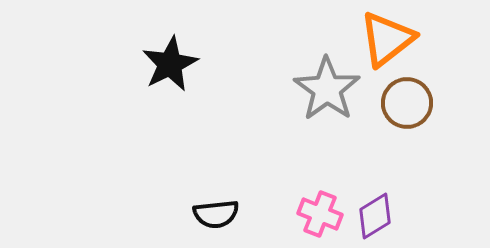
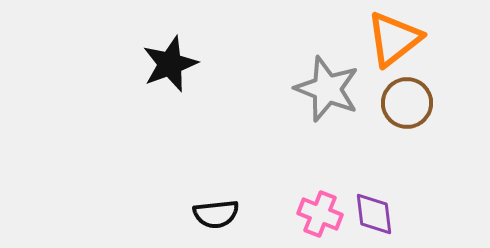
orange triangle: moved 7 px right
black star: rotated 6 degrees clockwise
gray star: rotated 14 degrees counterclockwise
purple diamond: moved 1 px left, 2 px up; rotated 66 degrees counterclockwise
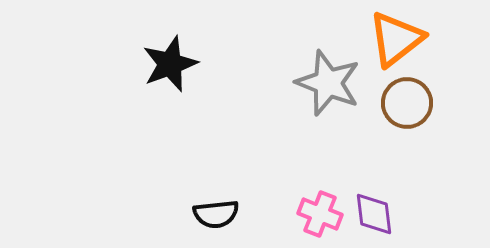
orange triangle: moved 2 px right
gray star: moved 1 px right, 6 px up
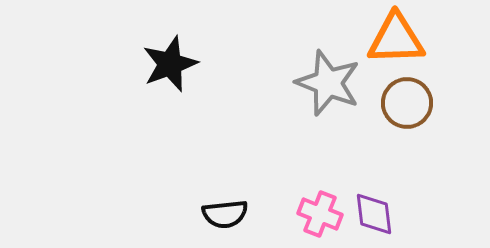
orange triangle: rotated 36 degrees clockwise
black semicircle: moved 9 px right
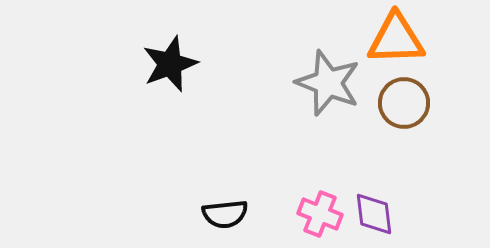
brown circle: moved 3 px left
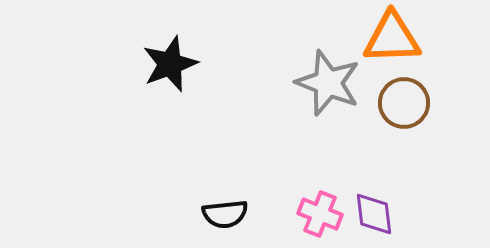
orange triangle: moved 4 px left, 1 px up
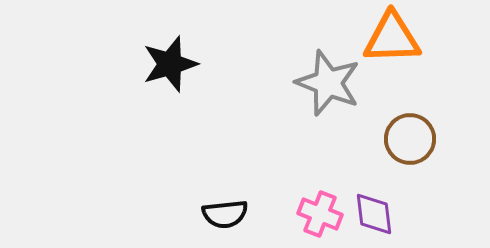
black star: rotated 4 degrees clockwise
brown circle: moved 6 px right, 36 px down
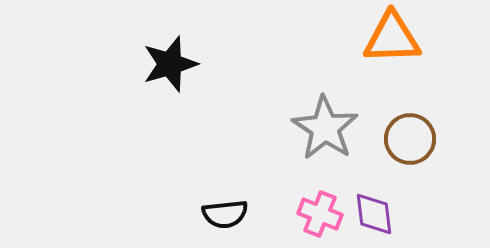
gray star: moved 3 px left, 45 px down; rotated 12 degrees clockwise
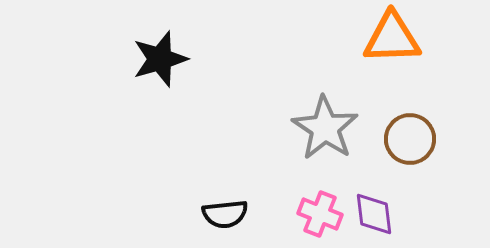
black star: moved 10 px left, 5 px up
